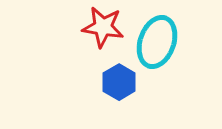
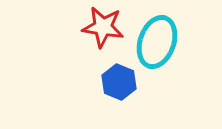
blue hexagon: rotated 8 degrees counterclockwise
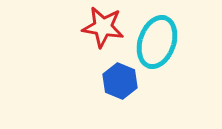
blue hexagon: moved 1 px right, 1 px up
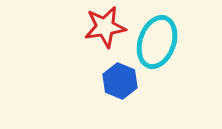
red star: moved 2 px right; rotated 18 degrees counterclockwise
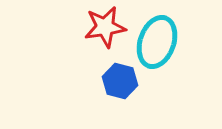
blue hexagon: rotated 8 degrees counterclockwise
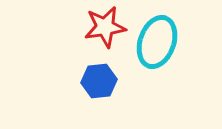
blue hexagon: moved 21 px left; rotated 20 degrees counterclockwise
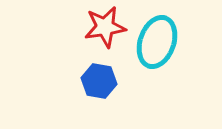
blue hexagon: rotated 16 degrees clockwise
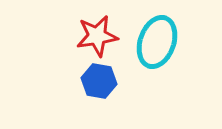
red star: moved 8 px left, 9 px down
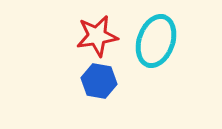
cyan ellipse: moved 1 px left, 1 px up
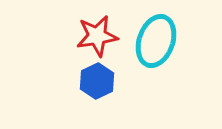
blue hexagon: moved 2 px left; rotated 24 degrees clockwise
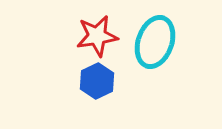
cyan ellipse: moved 1 px left, 1 px down
